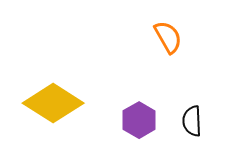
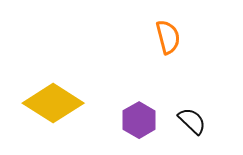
orange semicircle: rotated 16 degrees clockwise
black semicircle: rotated 136 degrees clockwise
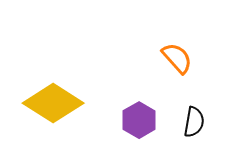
orange semicircle: moved 9 px right, 21 px down; rotated 28 degrees counterclockwise
black semicircle: moved 2 px right, 1 px down; rotated 56 degrees clockwise
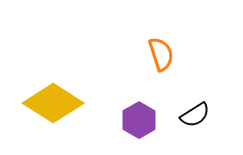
orange semicircle: moved 16 px left, 4 px up; rotated 24 degrees clockwise
black semicircle: moved 1 px right, 7 px up; rotated 48 degrees clockwise
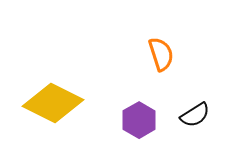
yellow diamond: rotated 6 degrees counterclockwise
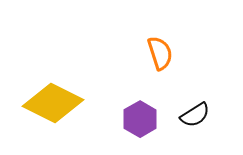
orange semicircle: moved 1 px left, 1 px up
purple hexagon: moved 1 px right, 1 px up
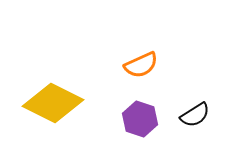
orange semicircle: moved 19 px left, 12 px down; rotated 84 degrees clockwise
purple hexagon: rotated 12 degrees counterclockwise
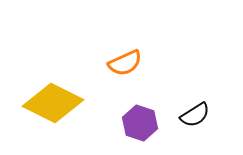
orange semicircle: moved 16 px left, 2 px up
purple hexagon: moved 4 px down
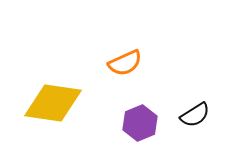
yellow diamond: rotated 18 degrees counterclockwise
purple hexagon: rotated 20 degrees clockwise
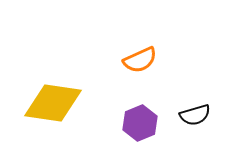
orange semicircle: moved 15 px right, 3 px up
black semicircle: rotated 16 degrees clockwise
